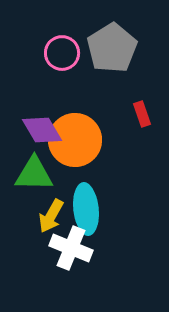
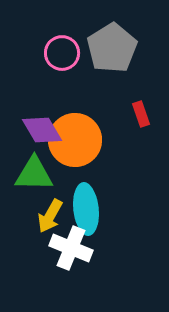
red rectangle: moved 1 px left
yellow arrow: moved 1 px left
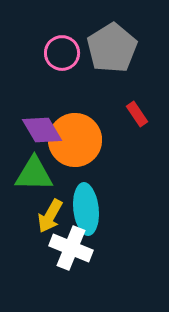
red rectangle: moved 4 px left; rotated 15 degrees counterclockwise
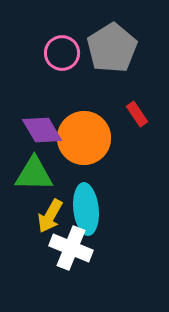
orange circle: moved 9 px right, 2 px up
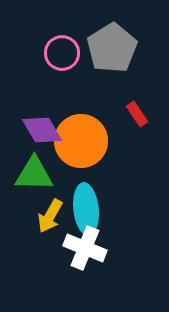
orange circle: moved 3 px left, 3 px down
white cross: moved 14 px right
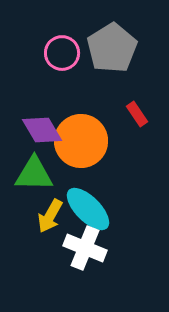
cyan ellipse: moved 2 px right; rotated 39 degrees counterclockwise
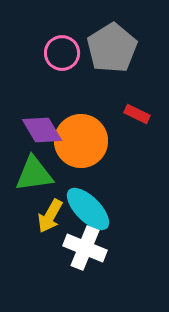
red rectangle: rotated 30 degrees counterclockwise
green triangle: rotated 9 degrees counterclockwise
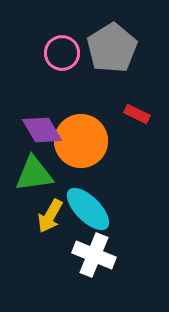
white cross: moved 9 px right, 7 px down
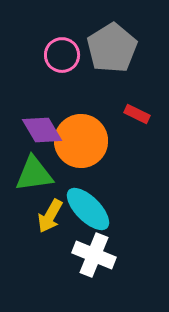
pink circle: moved 2 px down
